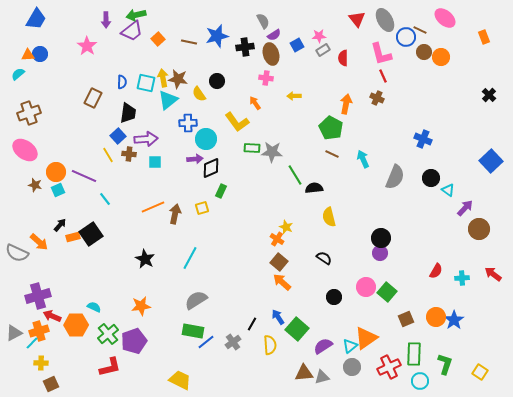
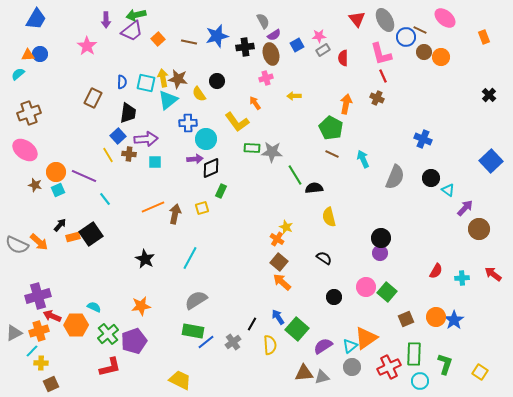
pink cross at (266, 78): rotated 24 degrees counterclockwise
gray semicircle at (17, 253): moved 8 px up
cyan line at (32, 343): moved 8 px down
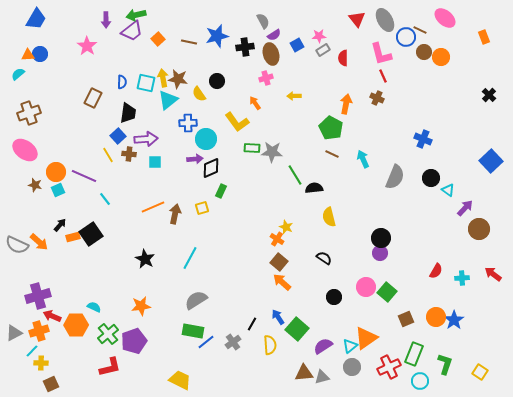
green rectangle at (414, 354): rotated 20 degrees clockwise
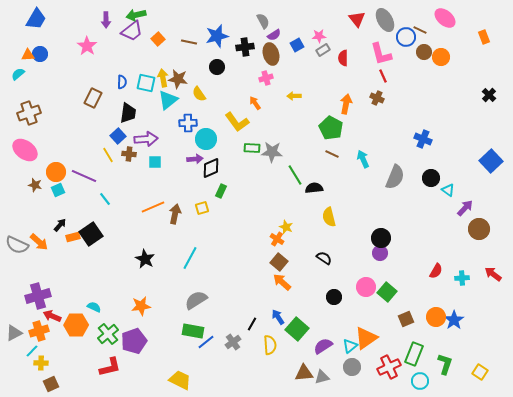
black circle at (217, 81): moved 14 px up
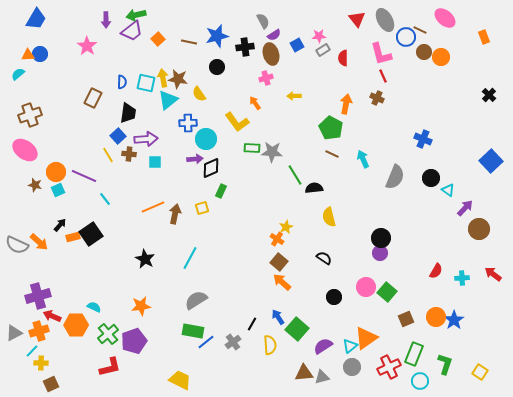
brown cross at (29, 113): moved 1 px right, 2 px down
yellow star at (286, 227): rotated 24 degrees clockwise
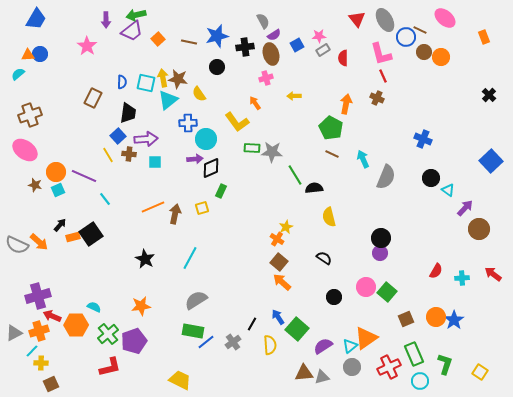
gray semicircle at (395, 177): moved 9 px left
green rectangle at (414, 354): rotated 45 degrees counterclockwise
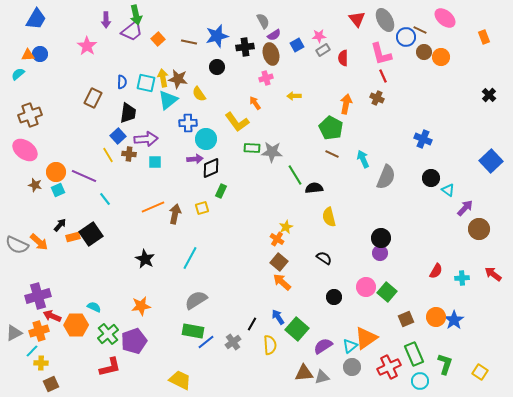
green arrow at (136, 15): rotated 90 degrees counterclockwise
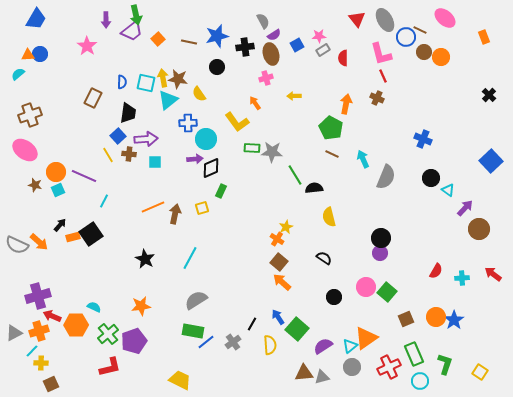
cyan line at (105, 199): moved 1 px left, 2 px down; rotated 64 degrees clockwise
